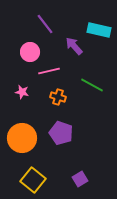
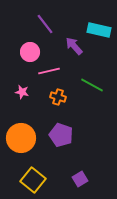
purple pentagon: moved 2 px down
orange circle: moved 1 px left
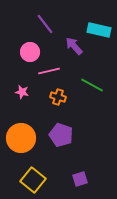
purple square: rotated 14 degrees clockwise
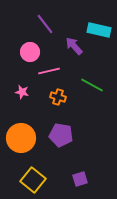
purple pentagon: rotated 10 degrees counterclockwise
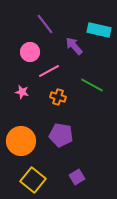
pink line: rotated 15 degrees counterclockwise
orange circle: moved 3 px down
purple square: moved 3 px left, 2 px up; rotated 14 degrees counterclockwise
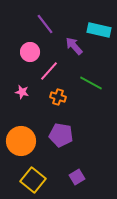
pink line: rotated 20 degrees counterclockwise
green line: moved 1 px left, 2 px up
